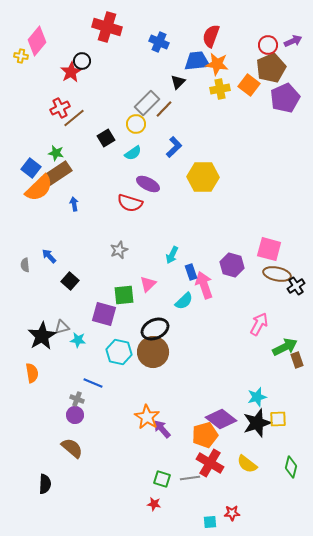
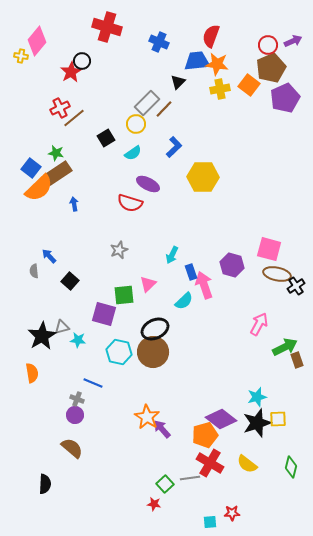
gray semicircle at (25, 265): moved 9 px right, 6 px down
green square at (162, 479): moved 3 px right, 5 px down; rotated 30 degrees clockwise
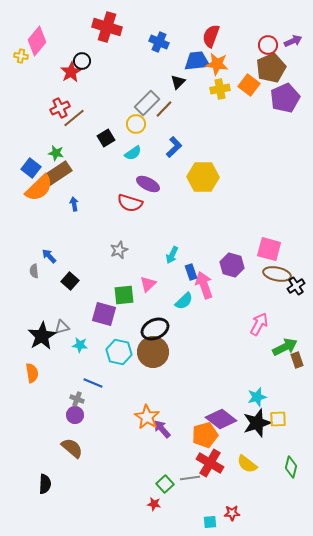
cyan star at (78, 340): moved 2 px right, 5 px down
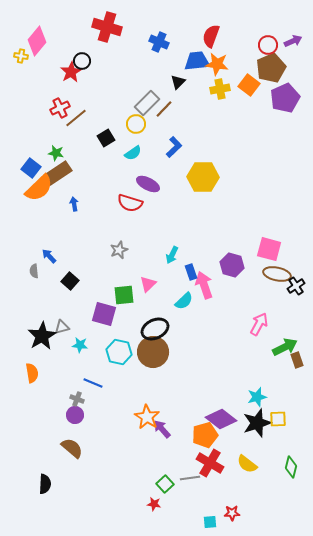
brown line at (74, 118): moved 2 px right
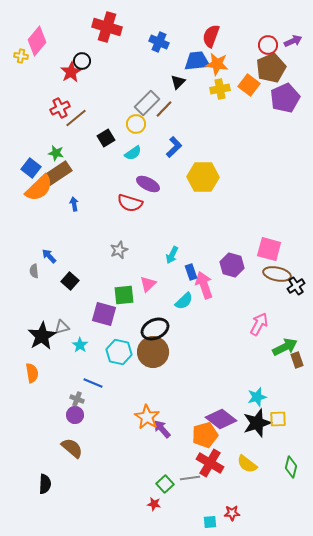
cyan star at (80, 345): rotated 28 degrees clockwise
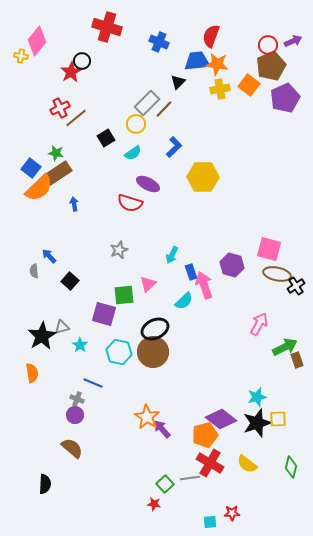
brown pentagon at (271, 68): moved 2 px up
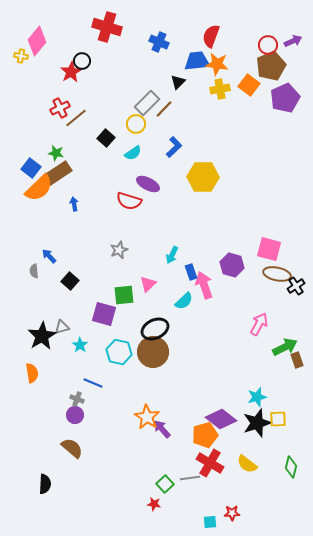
black square at (106, 138): rotated 18 degrees counterclockwise
red semicircle at (130, 203): moved 1 px left, 2 px up
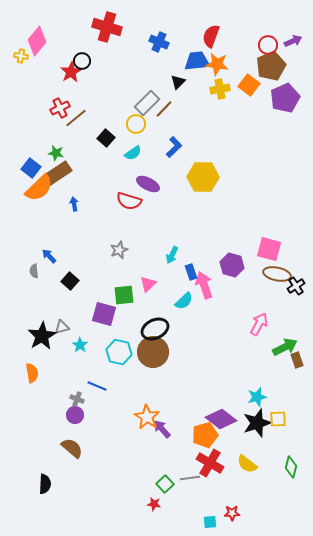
blue line at (93, 383): moved 4 px right, 3 px down
